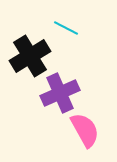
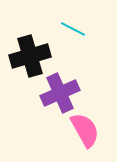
cyan line: moved 7 px right, 1 px down
black cross: rotated 15 degrees clockwise
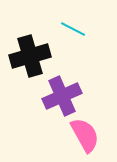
purple cross: moved 2 px right, 3 px down
pink semicircle: moved 5 px down
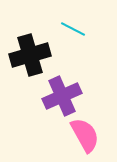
black cross: moved 1 px up
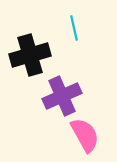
cyan line: moved 1 px right, 1 px up; rotated 50 degrees clockwise
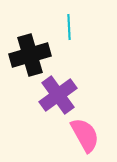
cyan line: moved 5 px left, 1 px up; rotated 10 degrees clockwise
purple cross: moved 4 px left, 1 px up; rotated 12 degrees counterclockwise
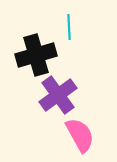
black cross: moved 6 px right
pink semicircle: moved 5 px left
